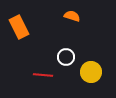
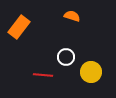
orange rectangle: rotated 65 degrees clockwise
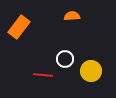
orange semicircle: rotated 21 degrees counterclockwise
white circle: moved 1 px left, 2 px down
yellow circle: moved 1 px up
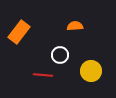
orange semicircle: moved 3 px right, 10 px down
orange rectangle: moved 5 px down
white circle: moved 5 px left, 4 px up
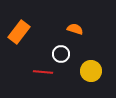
orange semicircle: moved 3 px down; rotated 21 degrees clockwise
white circle: moved 1 px right, 1 px up
red line: moved 3 px up
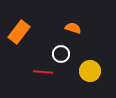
orange semicircle: moved 2 px left, 1 px up
yellow circle: moved 1 px left
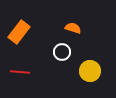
white circle: moved 1 px right, 2 px up
red line: moved 23 px left
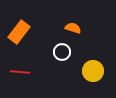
yellow circle: moved 3 px right
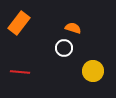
orange rectangle: moved 9 px up
white circle: moved 2 px right, 4 px up
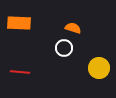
orange rectangle: rotated 55 degrees clockwise
yellow circle: moved 6 px right, 3 px up
